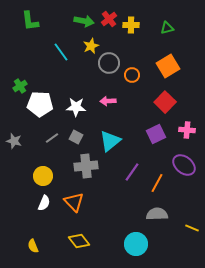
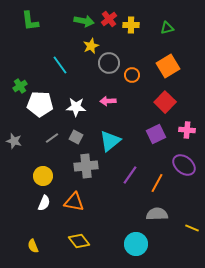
cyan line: moved 1 px left, 13 px down
purple line: moved 2 px left, 3 px down
orange triangle: rotated 35 degrees counterclockwise
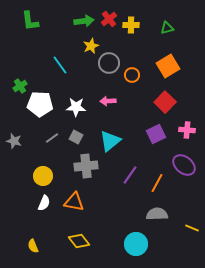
green arrow: rotated 18 degrees counterclockwise
